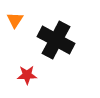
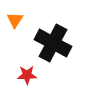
black cross: moved 3 px left, 3 px down
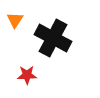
black cross: moved 5 px up
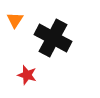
red star: rotated 18 degrees clockwise
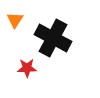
red star: moved 7 px up; rotated 18 degrees counterclockwise
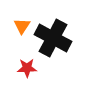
orange triangle: moved 7 px right, 6 px down
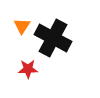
red star: moved 1 px right, 1 px down
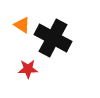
orange triangle: moved 1 px up; rotated 30 degrees counterclockwise
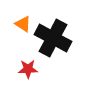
orange triangle: moved 1 px right, 1 px up
